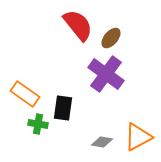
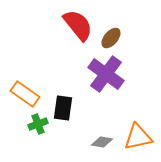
green cross: rotated 30 degrees counterclockwise
orange triangle: rotated 16 degrees clockwise
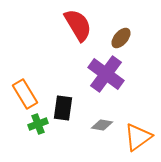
red semicircle: rotated 8 degrees clockwise
brown ellipse: moved 10 px right
orange rectangle: rotated 24 degrees clockwise
orange triangle: rotated 24 degrees counterclockwise
gray diamond: moved 17 px up
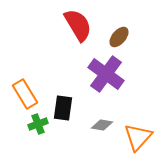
brown ellipse: moved 2 px left, 1 px up
orange triangle: rotated 12 degrees counterclockwise
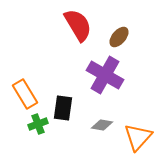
purple cross: moved 1 px left, 1 px down; rotated 6 degrees counterclockwise
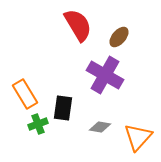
gray diamond: moved 2 px left, 2 px down
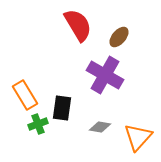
orange rectangle: moved 1 px down
black rectangle: moved 1 px left
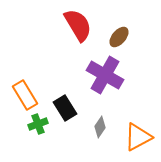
black rectangle: moved 3 px right; rotated 40 degrees counterclockwise
gray diamond: rotated 65 degrees counterclockwise
orange triangle: rotated 20 degrees clockwise
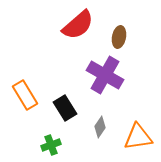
red semicircle: rotated 80 degrees clockwise
brown ellipse: rotated 30 degrees counterclockwise
green cross: moved 13 px right, 21 px down
orange triangle: rotated 20 degrees clockwise
